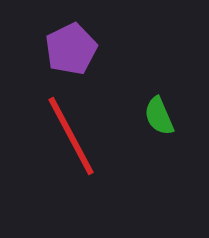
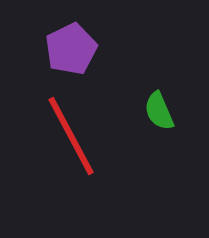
green semicircle: moved 5 px up
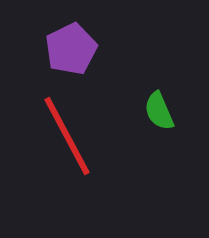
red line: moved 4 px left
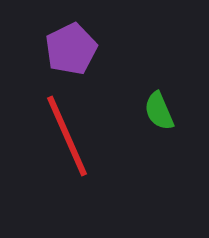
red line: rotated 4 degrees clockwise
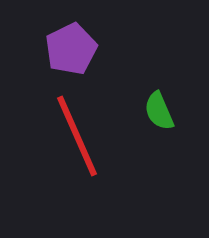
red line: moved 10 px right
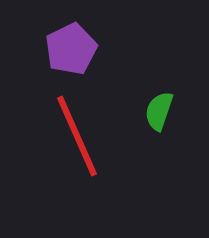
green semicircle: rotated 42 degrees clockwise
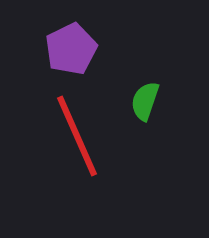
green semicircle: moved 14 px left, 10 px up
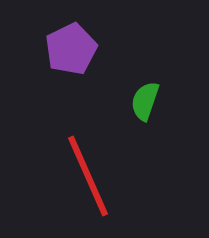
red line: moved 11 px right, 40 px down
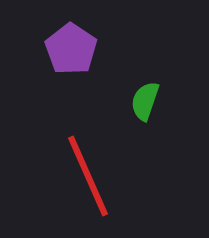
purple pentagon: rotated 12 degrees counterclockwise
